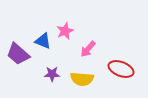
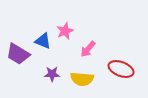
purple trapezoid: rotated 10 degrees counterclockwise
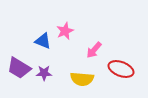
pink arrow: moved 6 px right, 1 px down
purple trapezoid: moved 1 px right, 14 px down
purple star: moved 8 px left, 1 px up
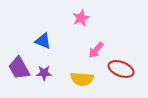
pink star: moved 16 px right, 13 px up
pink arrow: moved 2 px right
purple trapezoid: rotated 30 degrees clockwise
